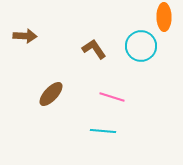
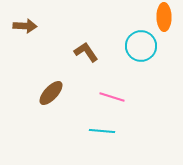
brown arrow: moved 10 px up
brown L-shape: moved 8 px left, 3 px down
brown ellipse: moved 1 px up
cyan line: moved 1 px left
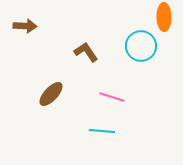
brown ellipse: moved 1 px down
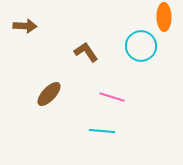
brown ellipse: moved 2 px left
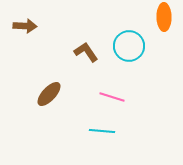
cyan circle: moved 12 px left
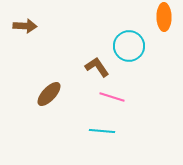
brown L-shape: moved 11 px right, 15 px down
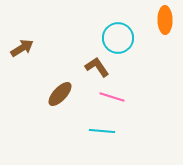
orange ellipse: moved 1 px right, 3 px down
brown arrow: moved 3 px left, 22 px down; rotated 35 degrees counterclockwise
cyan circle: moved 11 px left, 8 px up
brown ellipse: moved 11 px right
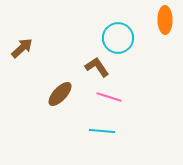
brown arrow: rotated 10 degrees counterclockwise
pink line: moved 3 px left
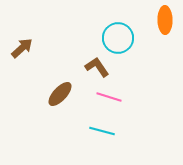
cyan line: rotated 10 degrees clockwise
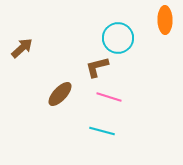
brown L-shape: rotated 70 degrees counterclockwise
